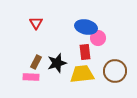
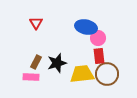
red rectangle: moved 14 px right, 4 px down
brown circle: moved 8 px left, 3 px down
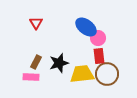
blue ellipse: rotated 25 degrees clockwise
black star: moved 2 px right
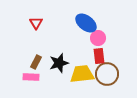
blue ellipse: moved 4 px up
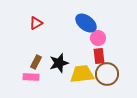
red triangle: rotated 32 degrees clockwise
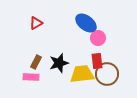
red rectangle: moved 2 px left, 5 px down
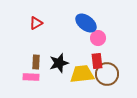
brown rectangle: rotated 24 degrees counterclockwise
